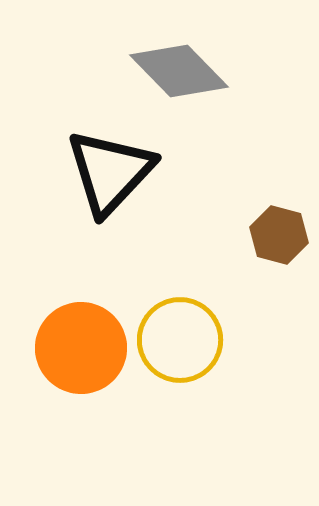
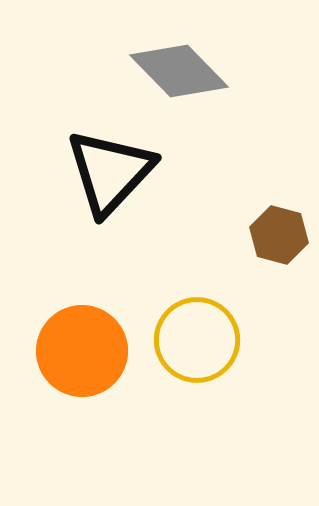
yellow circle: moved 17 px right
orange circle: moved 1 px right, 3 px down
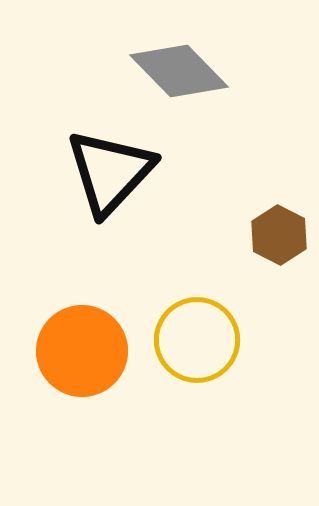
brown hexagon: rotated 12 degrees clockwise
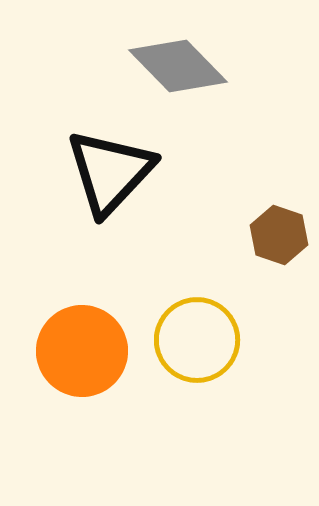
gray diamond: moved 1 px left, 5 px up
brown hexagon: rotated 8 degrees counterclockwise
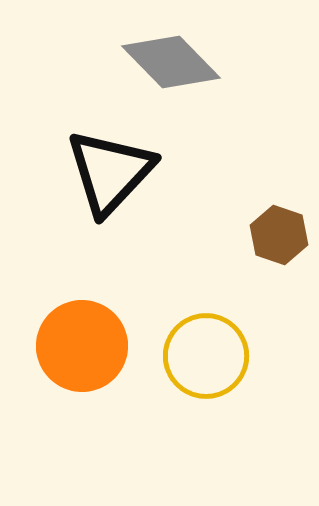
gray diamond: moved 7 px left, 4 px up
yellow circle: moved 9 px right, 16 px down
orange circle: moved 5 px up
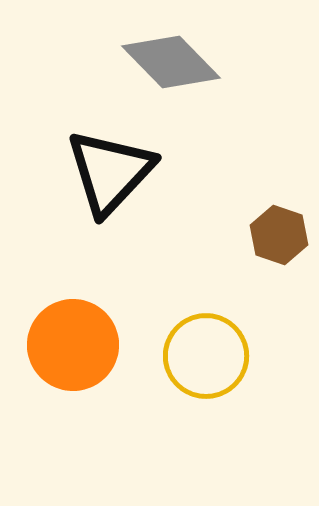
orange circle: moved 9 px left, 1 px up
